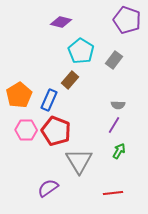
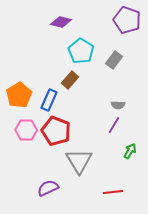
green arrow: moved 11 px right
purple semicircle: rotated 10 degrees clockwise
red line: moved 1 px up
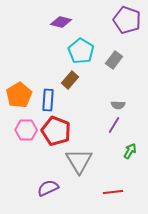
blue rectangle: moved 1 px left; rotated 20 degrees counterclockwise
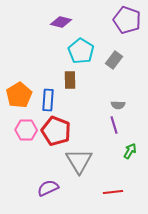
brown rectangle: rotated 42 degrees counterclockwise
purple line: rotated 48 degrees counterclockwise
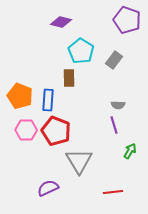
brown rectangle: moved 1 px left, 2 px up
orange pentagon: moved 1 px right, 1 px down; rotated 20 degrees counterclockwise
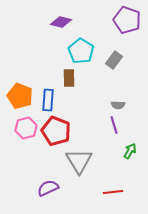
pink hexagon: moved 2 px up; rotated 15 degrees counterclockwise
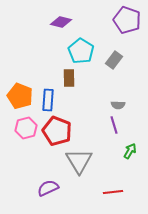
red pentagon: moved 1 px right
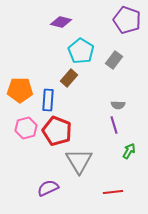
brown rectangle: rotated 42 degrees clockwise
orange pentagon: moved 6 px up; rotated 20 degrees counterclockwise
green arrow: moved 1 px left
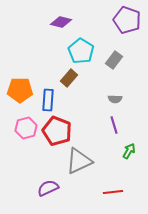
gray semicircle: moved 3 px left, 6 px up
gray triangle: rotated 36 degrees clockwise
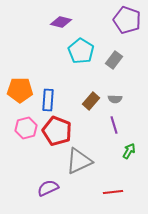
brown rectangle: moved 22 px right, 23 px down
